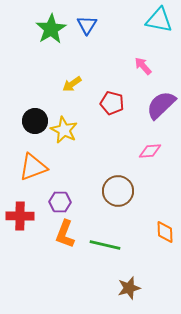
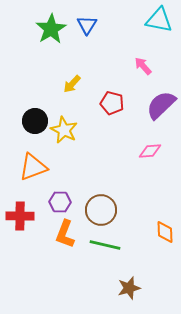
yellow arrow: rotated 12 degrees counterclockwise
brown circle: moved 17 px left, 19 px down
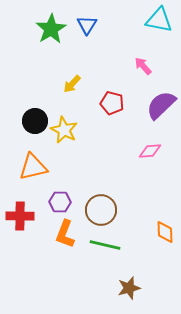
orange triangle: rotated 8 degrees clockwise
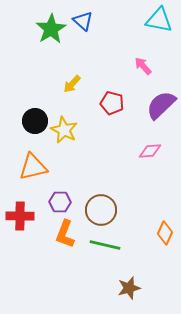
blue triangle: moved 4 px left, 4 px up; rotated 20 degrees counterclockwise
orange diamond: moved 1 px down; rotated 25 degrees clockwise
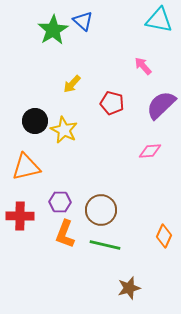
green star: moved 2 px right, 1 px down
orange triangle: moved 7 px left
orange diamond: moved 1 px left, 3 px down
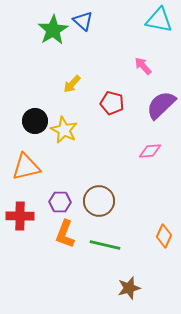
brown circle: moved 2 px left, 9 px up
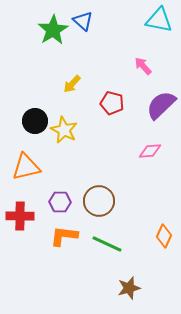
orange L-shape: moved 1 px left, 2 px down; rotated 76 degrees clockwise
green line: moved 2 px right, 1 px up; rotated 12 degrees clockwise
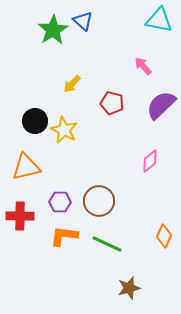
pink diamond: moved 10 px down; rotated 35 degrees counterclockwise
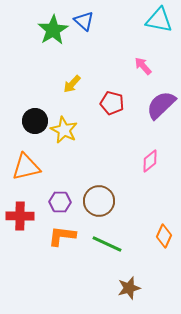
blue triangle: moved 1 px right
orange L-shape: moved 2 px left
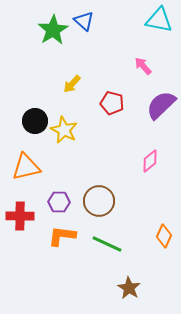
purple hexagon: moved 1 px left
brown star: rotated 25 degrees counterclockwise
